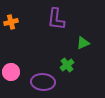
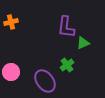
purple L-shape: moved 10 px right, 8 px down
purple ellipse: moved 2 px right, 1 px up; rotated 50 degrees clockwise
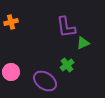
purple L-shape: rotated 15 degrees counterclockwise
purple ellipse: rotated 20 degrees counterclockwise
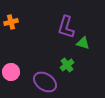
purple L-shape: rotated 25 degrees clockwise
green triangle: rotated 40 degrees clockwise
purple ellipse: moved 1 px down
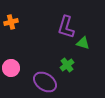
pink circle: moved 4 px up
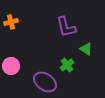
purple L-shape: rotated 30 degrees counterclockwise
green triangle: moved 3 px right, 6 px down; rotated 16 degrees clockwise
pink circle: moved 2 px up
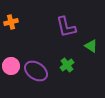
green triangle: moved 5 px right, 3 px up
purple ellipse: moved 9 px left, 11 px up
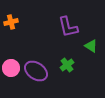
purple L-shape: moved 2 px right
pink circle: moved 2 px down
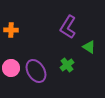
orange cross: moved 8 px down; rotated 16 degrees clockwise
purple L-shape: rotated 45 degrees clockwise
green triangle: moved 2 px left, 1 px down
purple ellipse: rotated 25 degrees clockwise
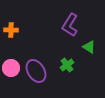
purple L-shape: moved 2 px right, 2 px up
